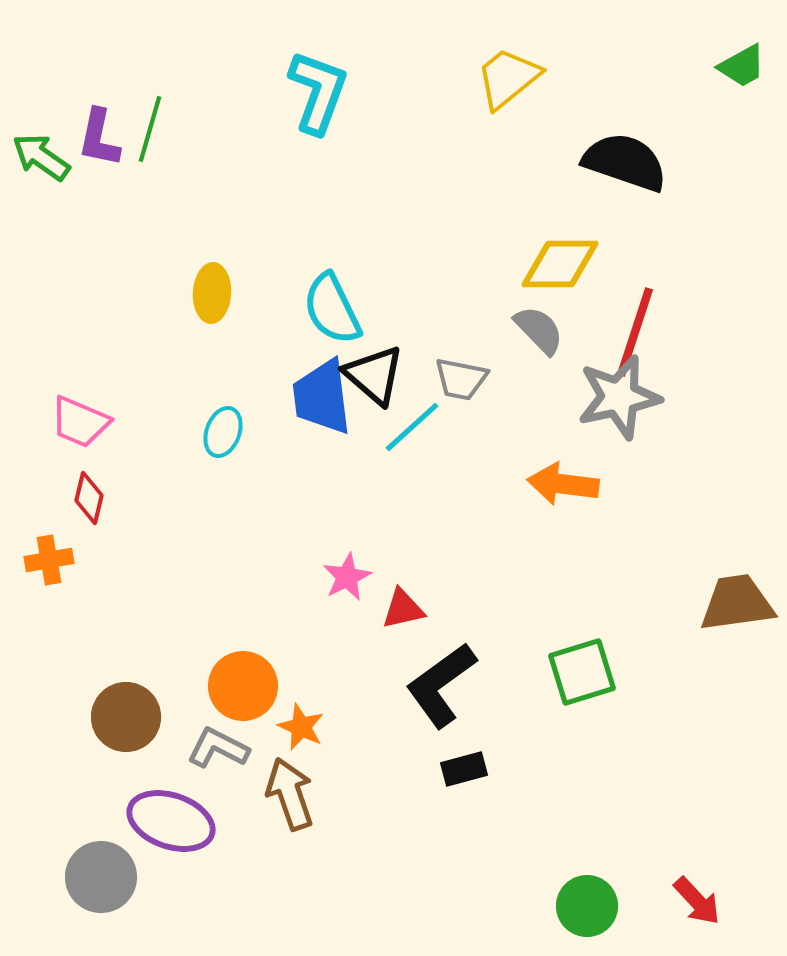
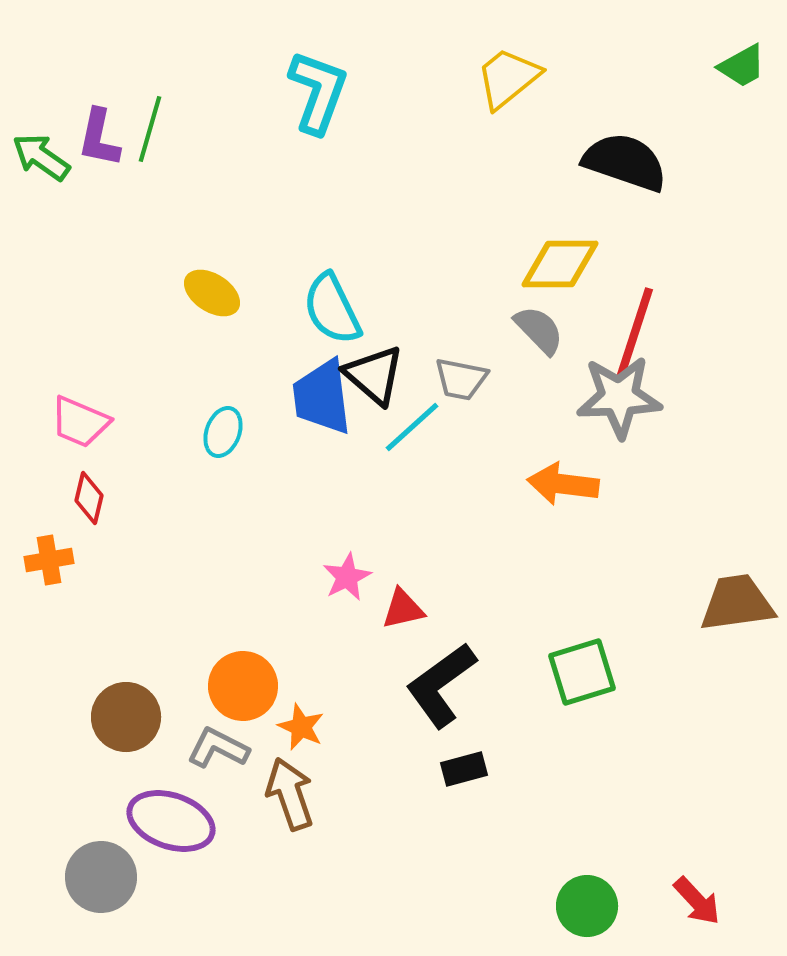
yellow ellipse: rotated 60 degrees counterclockwise
gray star: rotated 10 degrees clockwise
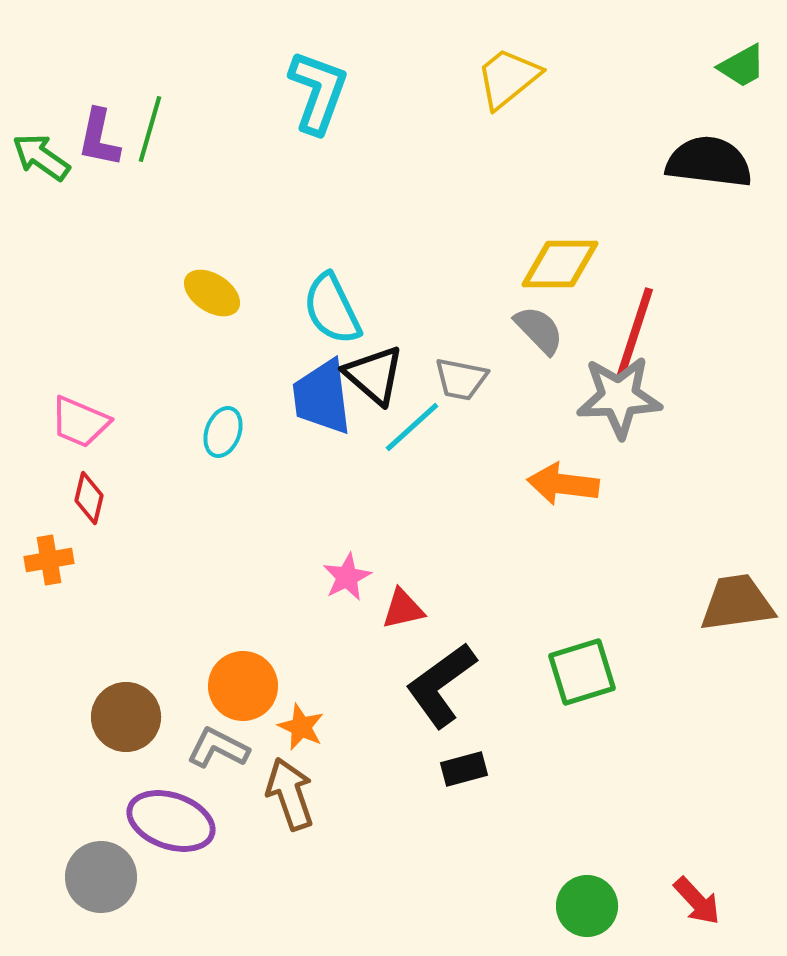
black semicircle: moved 84 px right; rotated 12 degrees counterclockwise
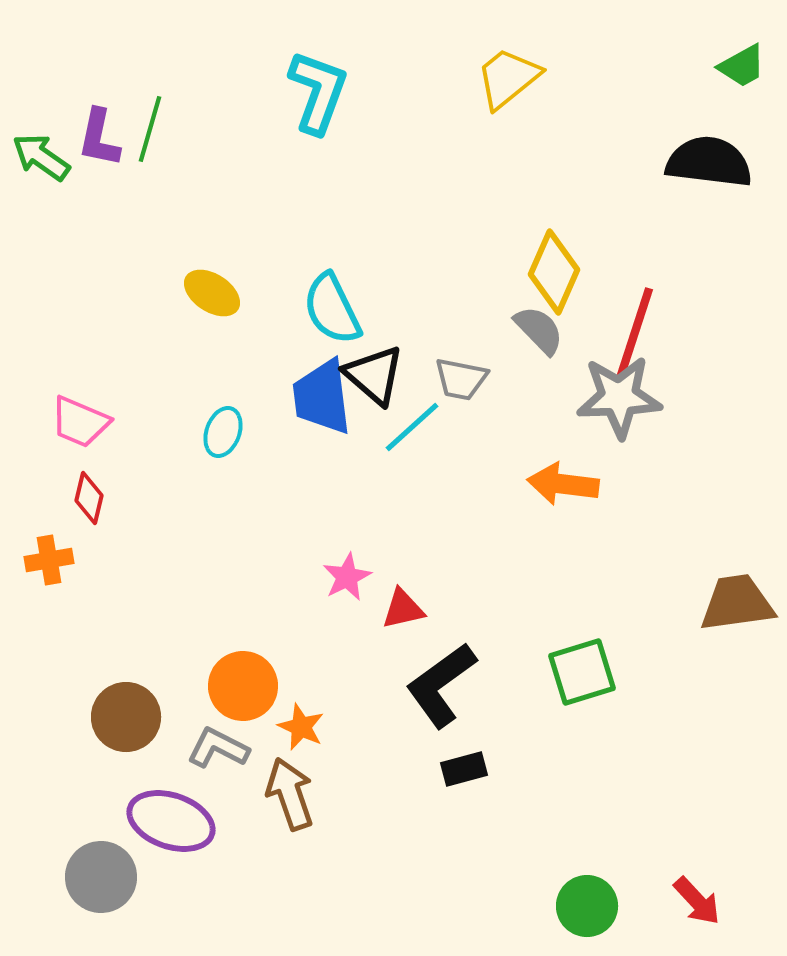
yellow diamond: moved 6 px left, 8 px down; rotated 66 degrees counterclockwise
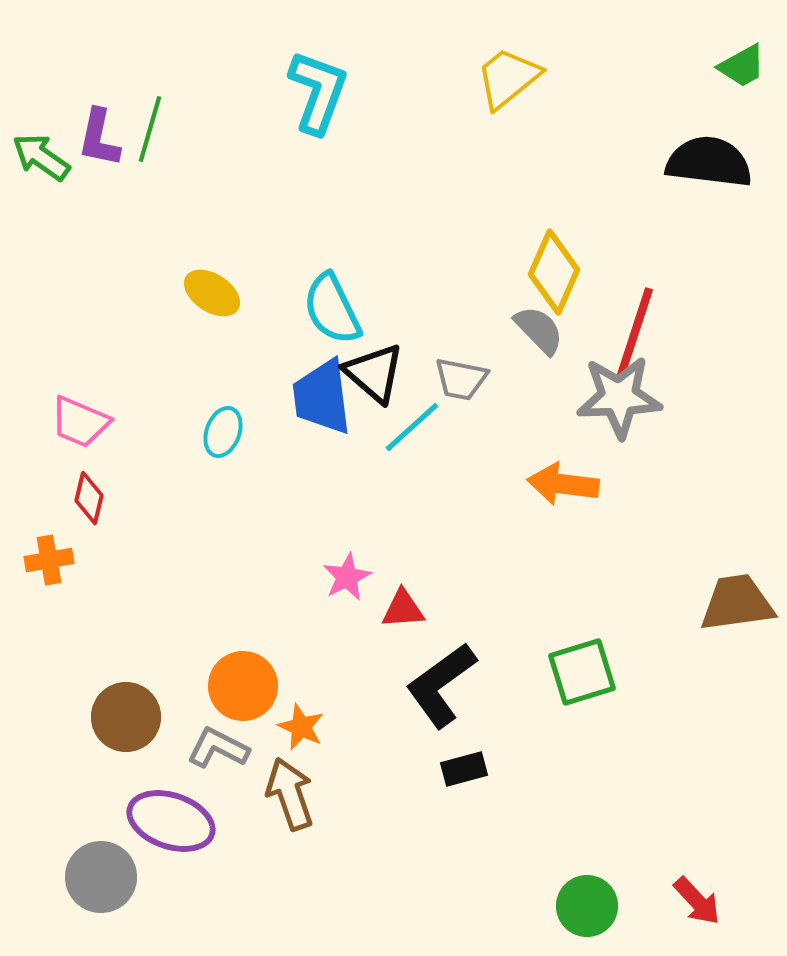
black triangle: moved 2 px up
red triangle: rotated 9 degrees clockwise
